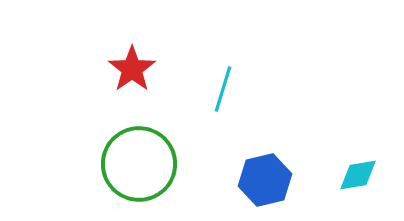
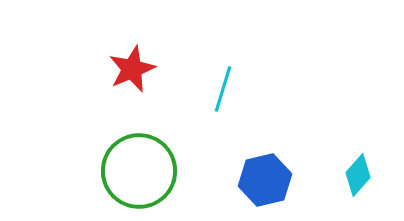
red star: rotated 12 degrees clockwise
green circle: moved 7 px down
cyan diamond: rotated 39 degrees counterclockwise
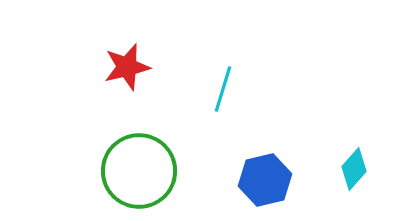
red star: moved 5 px left, 2 px up; rotated 9 degrees clockwise
cyan diamond: moved 4 px left, 6 px up
